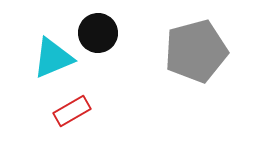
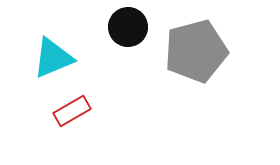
black circle: moved 30 px right, 6 px up
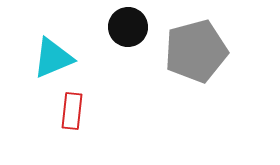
red rectangle: rotated 54 degrees counterclockwise
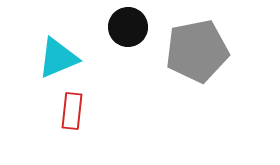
gray pentagon: moved 1 px right; rotated 4 degrees clockwise
cyan triangle: moved 5 px right
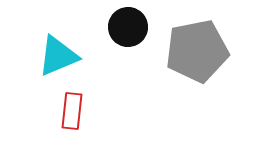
cyan triangle: moved 2 px up
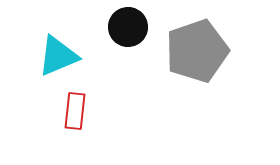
gray pentagon: rotated 8 degrees counterclockwise
red rectangle: moved 3 px right
